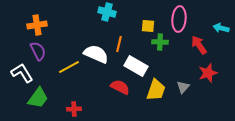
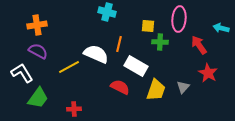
purple semicircle: rotated 36 degrees counterclockwise
red star: rotated 24 degrees counterclockwise
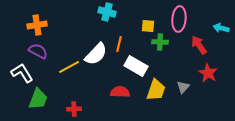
white semicircle: rotated 110 degrees clockwise
red semicircle: moved 5 px down; rotated 24 degrees counterclockwise
green trapezoid: moved 1 px down; rotated 15 degrees counterclockwise
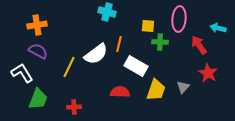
cyan arrow: moved 3 px left
white semicircle: rotated 10 degrees clockwise
yellow line: rotated 35 degrees counterclockwise
red cross: moved 2 px up
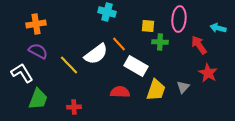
orange cross: moved 1 px left, 1 px up
orange line: rotated 56 degrees counterclockwise
yellow line: moved 2 px up; rotated 70 degrees counterclockwise
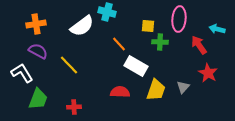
cyan arrow: moved 1 px left, 1 px down
white semicircle: moved 14 px left, 28 px up
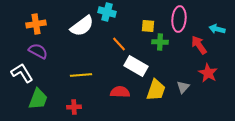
yellow line: moved 12 px right, 10 px down; rotated 50 degrees counterclockwise
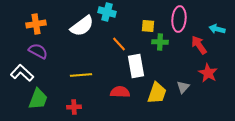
white rectangle: rotated 50 degrees clockwise
white L-shape: rotated 15 degrees counterclockwise
yellow trapezoid: moved 1 px right, 3 px down
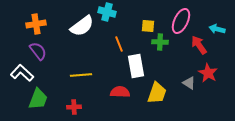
pink ellipse: moved 2 px right, 2 px down; rotated 20 degrees clockwise
orange line: rotated 21 degrees clockwise
purple semicircle: rotated 24 degrees clockwise
gray triangle: moved 6 px right, 4 px up; rotated 40 degrees counterclockwise
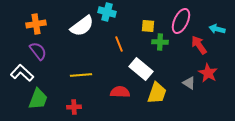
white rectangle: moved 5 px right, 3 px down; rotated 40 degrees counterclockwise
